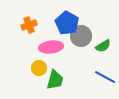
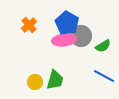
orange cross: rotated 21 degrees counterclockwise
pink ellipse: moved 13 px right, 7 px up
yellow circle: moved 4 px left, 14 px down
blue line: moved 1 px left, 1 px up
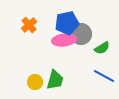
blue pentagon: rotated 30 degrees clockwise
gray circle: moved 2 px up
green semicircle: moved 1 px left, 2 px down
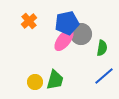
orange cross: moved 4 px up
pink ellipse: rotated 45 degrees counterclockwise
green semicircle: rotated 49 degrees counterclockwise
blue line: rotated 70 degrees counterclockwise
